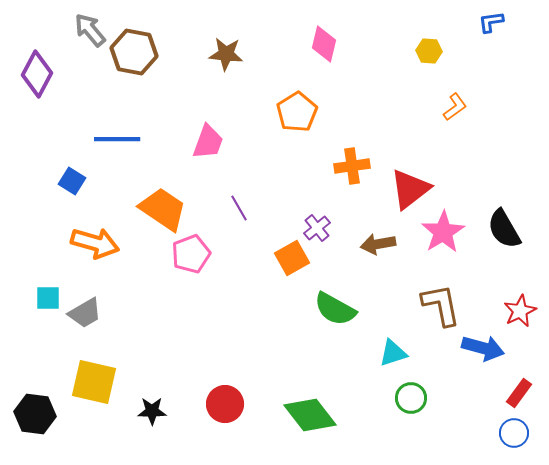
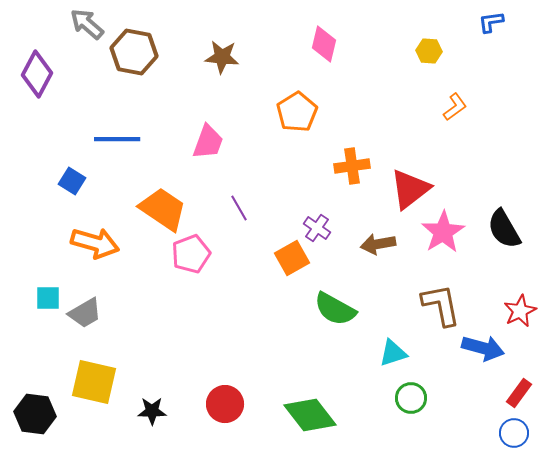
gray arrow: moved 3 px left, 6 px up; rotated 9 degrees counterclockwise
brown star: moved 4 px left, 3 px down
purple cross: rotated 16 degrees counterclockwise
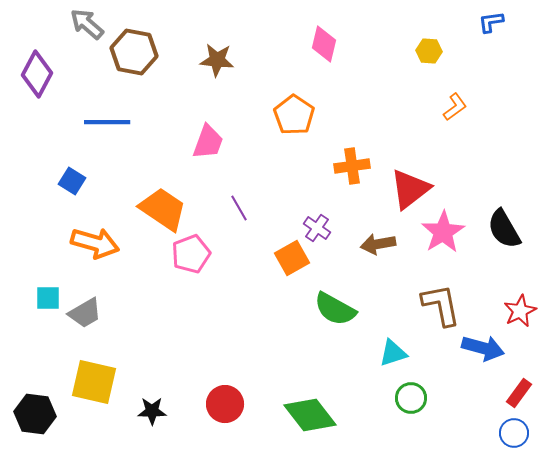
brown star: moved 5 px left, 3 px down
orange pentagon: moved 3 px left, 3 px down; rotated 6 degrees counterclockwise
blue line: moved 10 px left, 17 px up
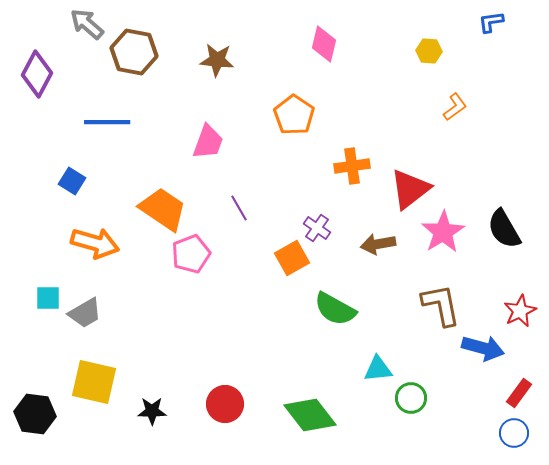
cyan triangle: moved 15 px left, 16 px down; rotated 12 degrees clockwise
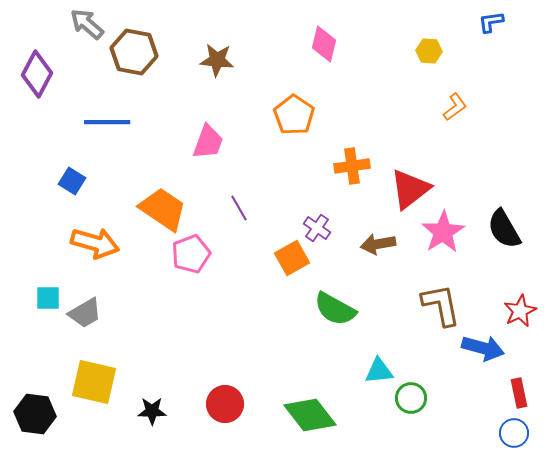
cyan triangle: moved 1 px right, 2 px down
red rectangle: rotated 48 degrees counterclockwise
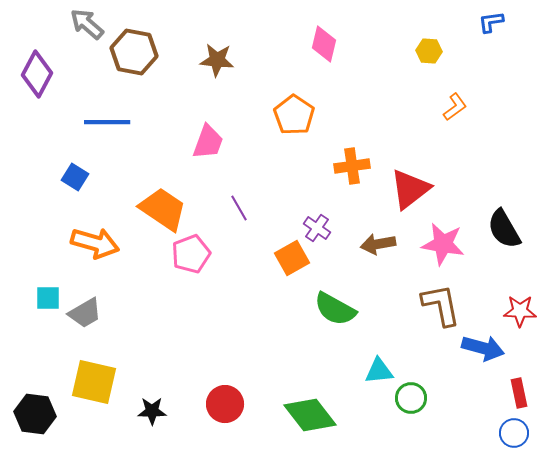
blue square: moved 3 px right, 4 px up
pink star: moved 12 px down; rotated 30 degrees counterclockwise
red star: rotated 28 degrees clockwise
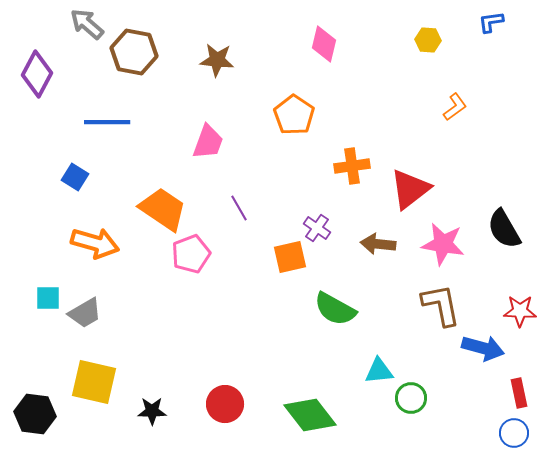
yellow hexagon: moved 1 px left, 11 px up
brown arrow: rotated 16 degrees clockwise
orange square: moved 2 px left, 1 px up; rotated 16 degrees clockwise
